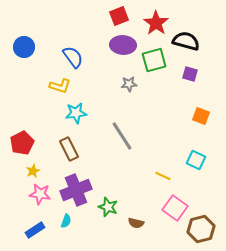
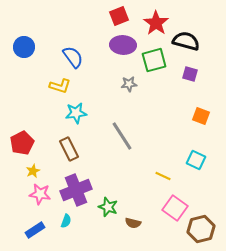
brown semicircle: moved 3 px left
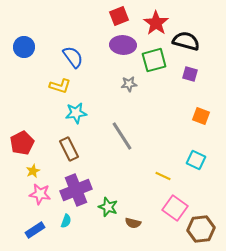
brown hexagon: rotated 8 degrees clockwise
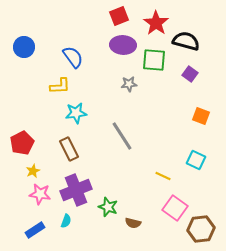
green square: rotated 20 degrees clockwise
purple square: rotated 21 degrees clockwise
yellow L-shape: rotated 20 degrees counterclockwise
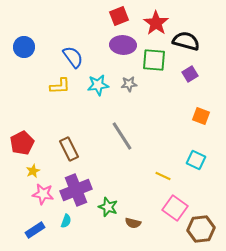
purple square: rotated 21 degrees clockwise
cyan star: moved 22 px right, 28 px up
pink star: moved 3 px right
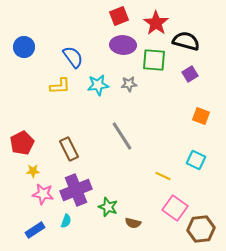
yellow star: rotated 24 degrees clockwise
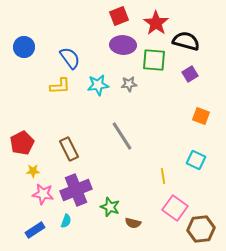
blue semicircle: moved 3 px left, 1 px down
yellow line: rotated 56 degrees clockwise
green star: moved 2 px right
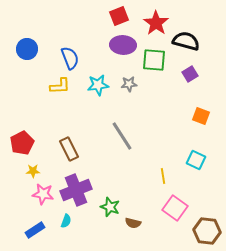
blue circle: moved 3 px right, 2 px down
blue semicircle: rotated 15 degrees clockwise
brown hexagon: moved 6 px right, 2 px down; rotated 12 degrees clockwise
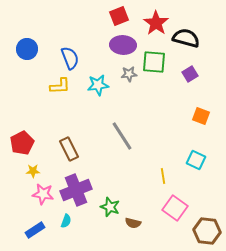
black semicircle: moved 3 px up
green square: moved 2 px down
gray star: moved 10 px up
